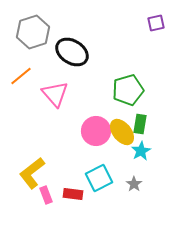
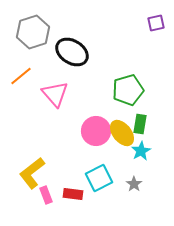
yellow ellipse: moved 1 px down
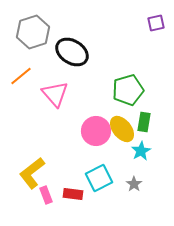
green rectangle: moved 4 px right, 2 px up
yellow ellipse: moved 4 px up
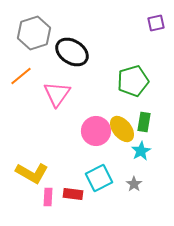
gray hexagon: moved 1 px right, 1 px down
green pentagon: moved 5 px right, 9 px up
pink triangle: moved 2 px right; rotated 16 degrees clockwise
yellow L-shape: rotated 112 degrees counterclockwise
pink rectangle: moved 2 px right, 2 px down; rotated 24 degrees clockwise
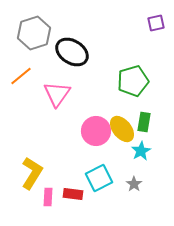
yellow L-shape: rotated 88 degrees counterclockwise
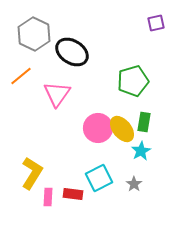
gray hexagon: moved 1 px down; rotated 16 degrees counterclockwise
pink circle: moved 2 px right, 3 px up
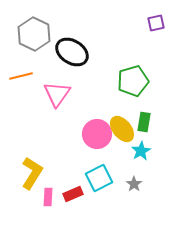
orange line: rotated 25 degrees clockwise
pink circle: moved 1 px left, 6 px down
red rectangle: rotated 30 degrees counterclockwise
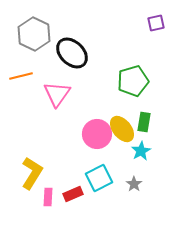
black ellipse: moved 1 px down; rotated 12 degrees clockwise
